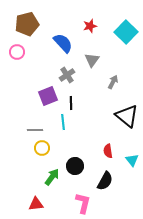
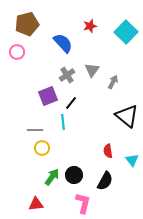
gray triangle: moved 10 px down
black line: rotated 40 degrees clockwise
black circle: moved 1 px left, 9 px down
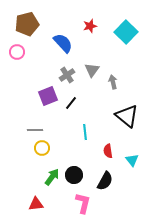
gray arrow: rotated 40 degrees counterclockwise
cyan line: moved 22 px right, 10 px down
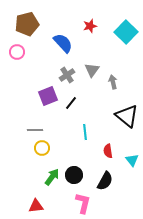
red triangle: moved 2 px down
